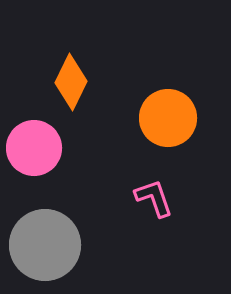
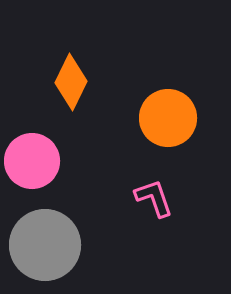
pink circle: moved 2 px left, 13 px down
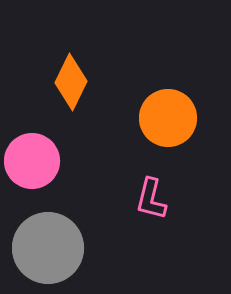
pink L-shape: moved 3 px left, 1 px down; rotated 147 degrees counterclockwise
gray circle: moved 3 px right, 3 px down
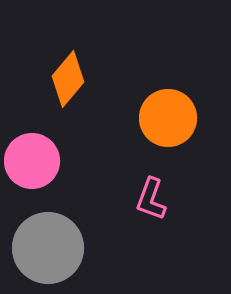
orange diamond: moved 3 px left, 3 px up; rotated 14 degrees clockwise
pink L-shape: rotated 6 degrees clockwise
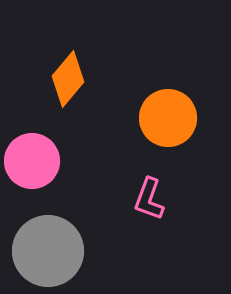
pink L-shape: moved 2 px left
gray circle: moved 3 px down
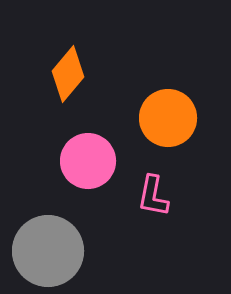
orange diamond: moved 5 px up
pink circle: moved 56 px right
pink L-shape: moved 4 px right, 3 px up; rotated 9 degrees counterclockwise
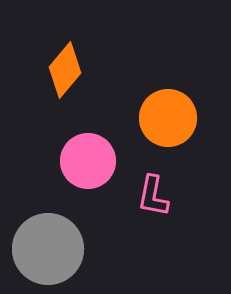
orange diamond: moved 3 px left, 4 px up
gray circle: moved 2 px up
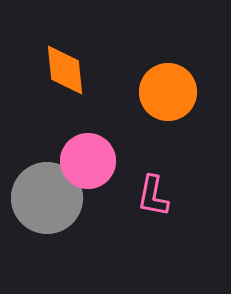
orange diamond: rotated 46 degrees counterclockwise
orange circle: moved 26 px up
gray circle: moved 1 px left, 51 px up
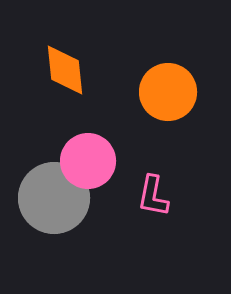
gray circle: moved 7 px right
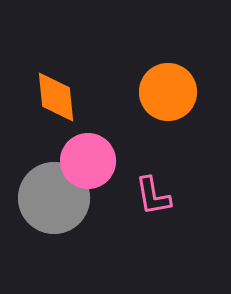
orange diamond: moved 9 px left, 27 px down
pink L-shape: rotated 21 degrees counterclockwise
